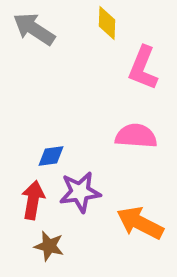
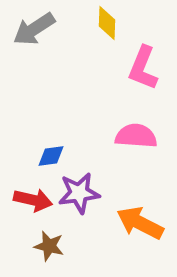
gray arrow: rotated 66 degrees counterclockwise
purple star: moved 1 px left, 1 px down
red arrow: rotated 93 degrees clockwise
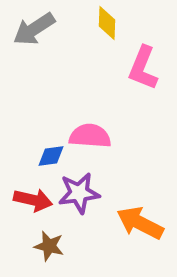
pink semicircle: moved 46 px left
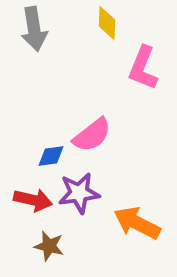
gray arrow: rotated 66 degrees counterclockwise
pink semicircle: moved 2 px right, 1 px up; rotated 138 degrees clockwise
orange arrow: moved 3 px left
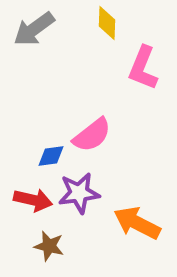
gray arrow: rotated 63 degrees clockwise
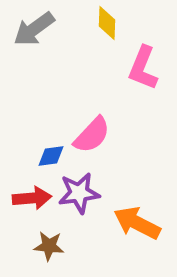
pink semicircle: rotated 9 degrees counterclockwise
red arrow: moved 1 px left, 2 px up; rotated 18 degrees counterclockwise
brown star: rotated 8 degrees counterclockwise
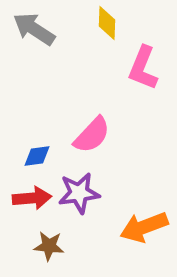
gray arrow: rotated 69 degrees clockwise
blue diamond: moved 14 px left
orange arrow: moved 7 px right, 4 px down; rotated 48 degrees counterclockwise
